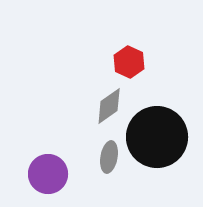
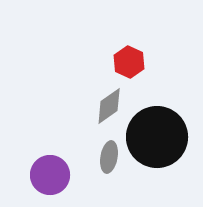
purple circle: moved 2 px right, 1 px down
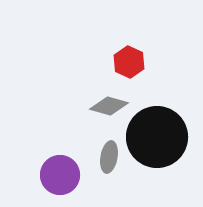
gray diamond: rotated 51 degrees clockwise
purple circle: moved 10 px right
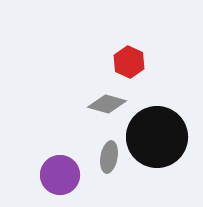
gray diamond: moved 2 px left, 2 px up
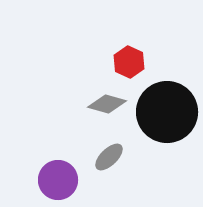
black circle: moved 10 px right, 25 px up
gray ellipse: rotated 36 degrees clockwise
purple circle: moved 2 px left, 5 px down
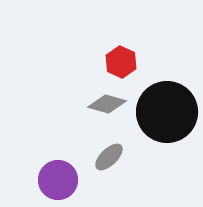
red hexagon: moved 8 px left
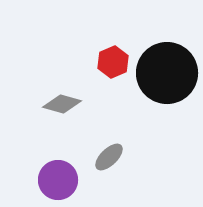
red hexagon: moved 8 px left; rotated 12 degrees clockwise
gray diamond: moved 45 px left
black circle: moved 39 px up
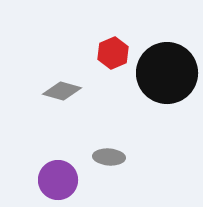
red hexagon: moved 9 px up
gray diamond: moved 13 px up
gray ellipse: rotated 48 degrees clockwise
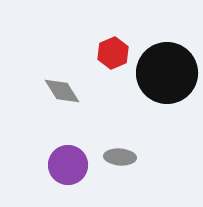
gray diamond: rotated 42 degrees clockwise
gray ellipse: moved 11 px right
purple circle: moved 10 px right, 15 px up
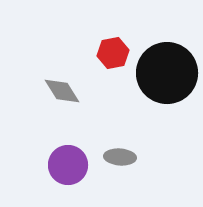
red hexagon: rotated 12 degrees clockwise
